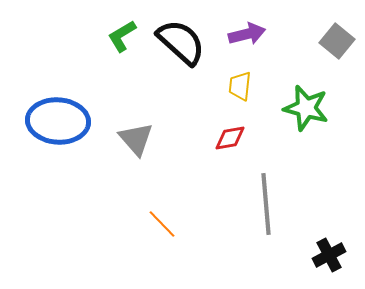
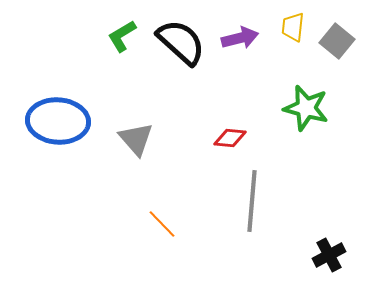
purple arrow: moved 7 px left, 4 px down
yellow trapezoid: moved 53 px right, 59 px up
red diamond: rotated 16 degrees clockwise
gray line: moved 14 px left, 3 px up; rotated 10 degrees clockwise
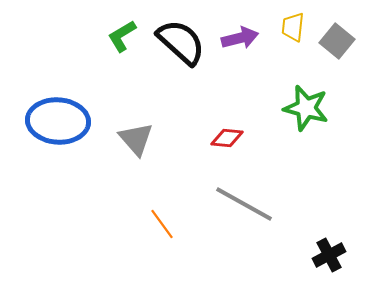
red diamond: moved 3 px left
gray line: moved 8 px left, 3 px down; rotated 66 degrees counterclockwise
orange line: rotated 8 degrees clockwise
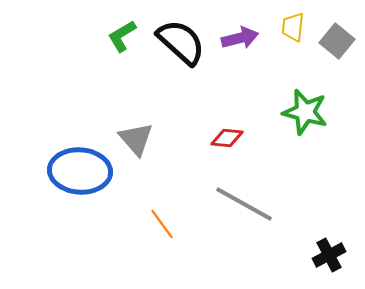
green star: moved 1 px left, 4 px down
blue ellipse: moved 22 px right, 50 px down
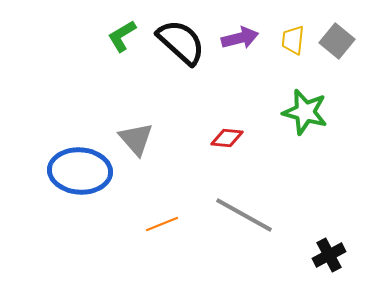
yellow trapezoid: moved 13 px down
gray line: moved 11 px down
orange line: rotated 76 degrees counterclockwise
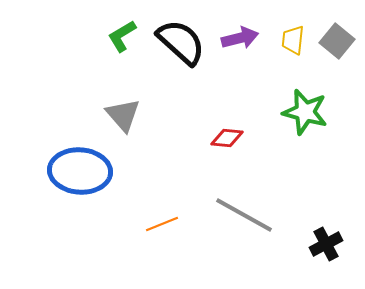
gray triangle: moved 13 px left, 24 px up
black cross: moved 3 px left, 11 px up
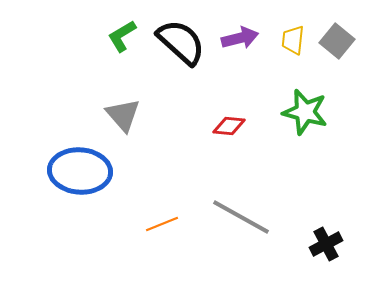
red diamond: moved 2 px right, 12 px up
gray line: moved 3 px left, 2 px down
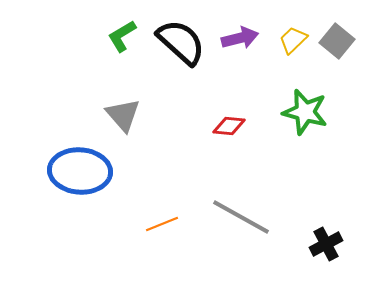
yellow trapezoid: rotated 40 degrees clockwise
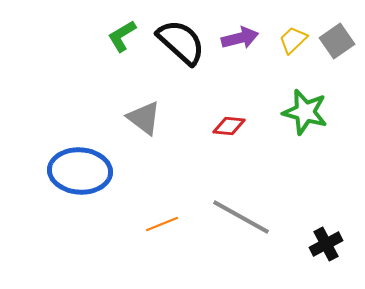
gray square: rotated 16 degrees clockwise
gray triangle: moved 21 px right, 3 px down; rotated 12 degrees counterclockwise
